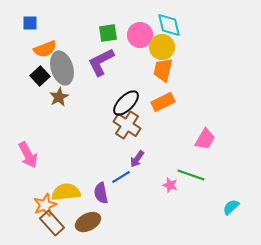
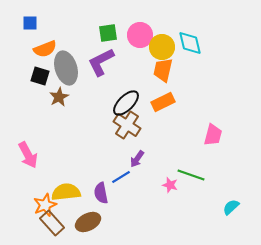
cyan diamond: moved 21 px right, 18 px down
gray ellipse: moved 4 px right
black square: rotated 30 degrees counterclockwise
pink trapezoid: moved 8 px right, 4 px up; rotated 15 degrees counterclockwise
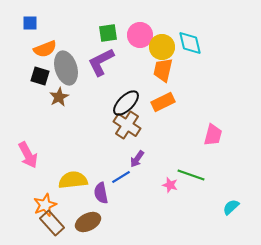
yellow semicircle: moved 7 px right, 12 px up
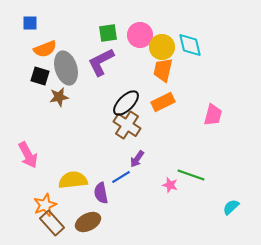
cyan diamond: moved 2 px down
brown star: rotated 18 degrees clockwise
pink trapezoid: moved 20 px up
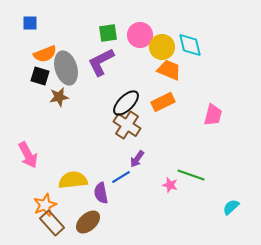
orange semicircle: moved 5 px down
orange trapezoid: moved 6 px right; rotated 100 degrees clockwise
brown ellipse: rotated 15 degrees counterclockwise
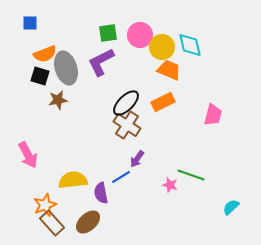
brown star: moved 1 px left, 3 px down
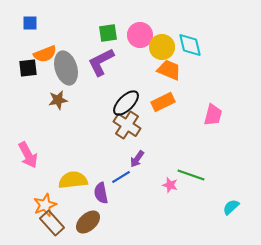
black square: moved 12 px left, 8 px up; rotated 24 degrees counterclockwise
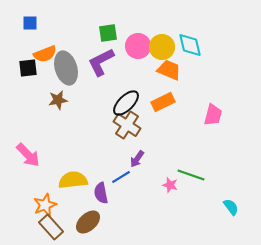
pink circle: moved 2 px left, 11 px down
pink arrow: rotated 16 degrees counterclockwise
cyan semicircle: rotated 96 degrees clockwise
brown rectangle: moved 1 px left, 4 px down
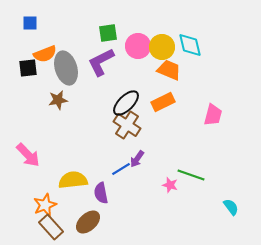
blue line: moved 8 px up
